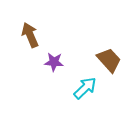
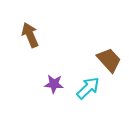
purple star: moved 22 px down
cyan arrow: moved 3 px right
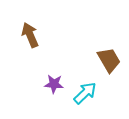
brown trapezoid: rotated 12 degrees clockwise
cyan arrow: moved 3 px left, 5 px down
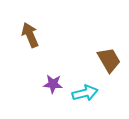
purple star: moved 1 px left
cyan arrow: rotated 30 degrees clockwise
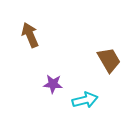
cyan arrow: moved 7 px down
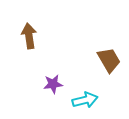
brown arrow: moved 1 px left, 1 px down; rotated 15 degrees clockwise
purple star: rotated 12 degrees counterclockwise
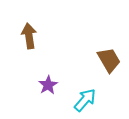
purple star: moved 5 px left, 1 px down; rotated 24 degrees counterclockwise
cyan arrow: rotated 35 degrees counterclockwise
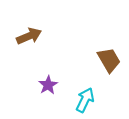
brown arrow: rotated 75 degrees clockwise
cyan arrow: rotated 15 degrees counterclockwise
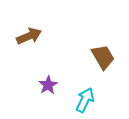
brown trapezoid: moved 6 px left, 3 px up
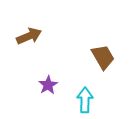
cyan arrow: rotated 25 degrees counterclockwise
